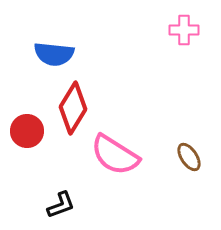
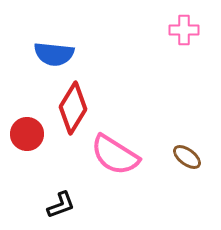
red circle: moved 3 px down
brown ellipse: moved 2 px left; rotated 20 degrees counterclockwise
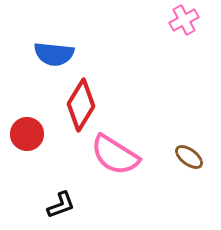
pink cross: moved 10 px up; rotated 28 degrees counterclockwise
red diamond: moved 8 px right, 3 px up
brown ellipse: moved 2 px right
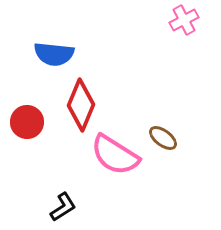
red diamond: rotated 9 degrees counterclockwise
red circle: moved 12 px up
brown ellipse: moved 26 px left, 19 px up
black L-shape: moved 2 px right, 2 px down; rotated 12 degrees counterclockwise
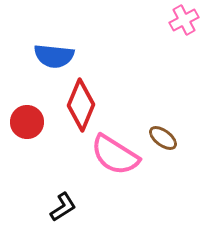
blue semicircle: moved 2 px down
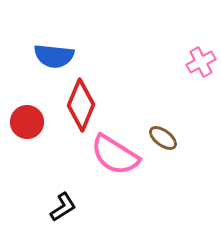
pink cross: moved 17 px right, 42 px down
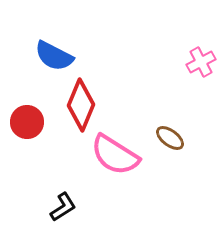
blue semicircle: rotated 21 degrees clockwise
brown ellipse: moved 7 px right
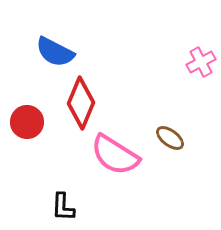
blue semicircle: moved 1 px right, 4 px up
red diamond: moved 2 px up
black L-shape: rotated 124 degrees clockwise
